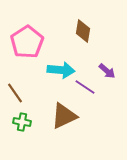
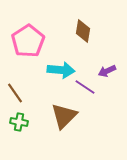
pink pentagon: moved 1 px right, 1 px up
purple arrow: rotated 114 degrees clockwise
brown triangle: rotated 20 degrees counterclockwise
green cross: moved 3 px left
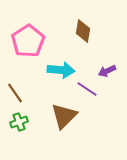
purple line: moved 2 px right, 2 px down
green cross: rotated 30 degrees counterclockwise
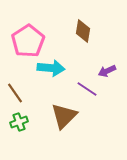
cyan arrow: moved 10 px left, 2 px up
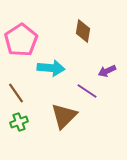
pink pentagon: moved 7 px left, 1 px up
purple line: moved 2 px down
brown line: moved 1 px right
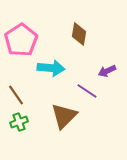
brown diamond: moved 4 px left, 3 px down
brown line: moved 2 px down
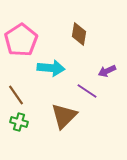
green cross: rotated 36 degrees clockwise
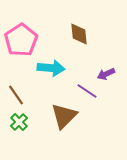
brown diamond: rotated 15 degrees counterclockwise
purple arrow: moved 1 px left, 3 px down
green cross: rotated 30 degrees clockwise
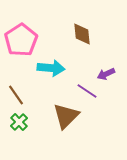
brown diamond: moved 3 px right
brown triangle: moved 2 px right
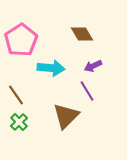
brown diamond: rotated 25 degrees counterclockwise
purple arrow: moved 13 px left, 8 px up
purple line: rotated 25 degrees clockwise
